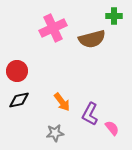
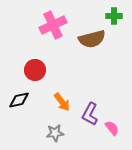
pink cross: moved 3 px up
red circle: moved 18 px right, 1 px up
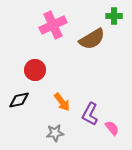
brown semicircle: rotated 16 degrees counterclockwise
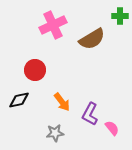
green cross: moved 6 px right
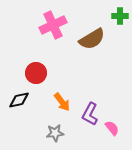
red circle: moved 1 px right, 3 px down
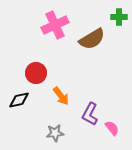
green cross: moved 1 px left, 1 px down
pink cross: moved 2 px right
orange arrow: moved 1 px left, 6 px up
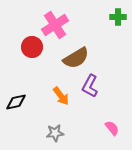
green cross: moved 1 px left
pink cross: rotated 8 degrees counterclockwise
brown semicircle: moved 16 px left, 19 px down
red circle: moved 4 px left, 26 px up
black diamond: moved 3 px left, 2 px down
purple L-shape: moved 28 px up
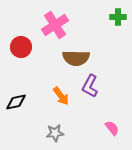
red circle: moved 11 px left
brown semicircle: rotated 32 degrees clockwise
